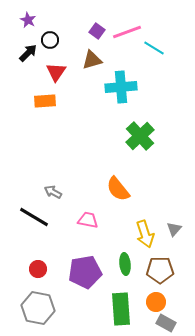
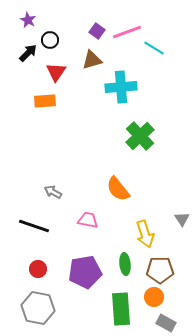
black line: moved 9 px down; rotated 12 degrees counterclockwise
gray triangle: moved 8 px right, 10 px up; rotated 14 degrees counterclockwise
orange circle: moved 2 px left, 5 px up
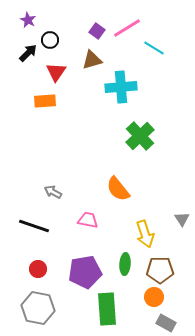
pink line: moved 4 px up; rotated 12 degrees counterclockwise
green ellipse: rotated 10 degrees clockwise
green rectangle: moved 14 px left
